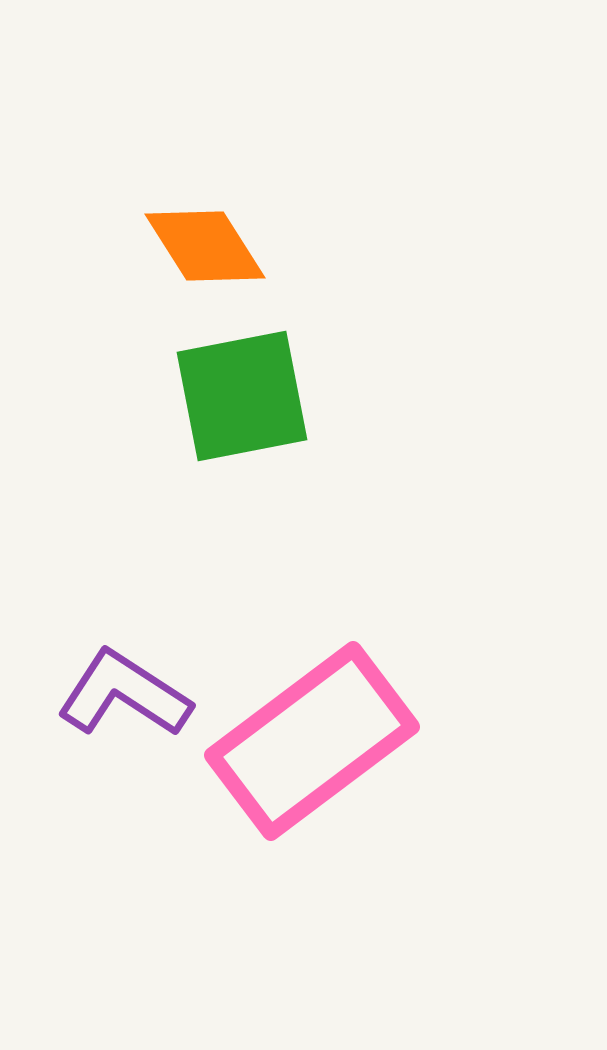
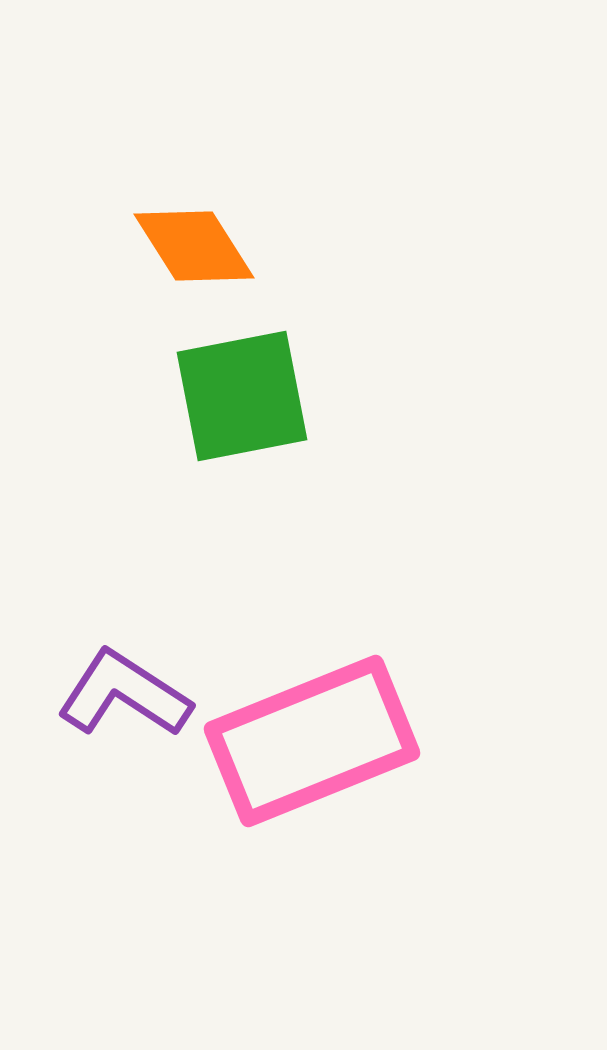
orange diamond: moved 11 px left
pink rectangle: rotated 15 degrees clockwise
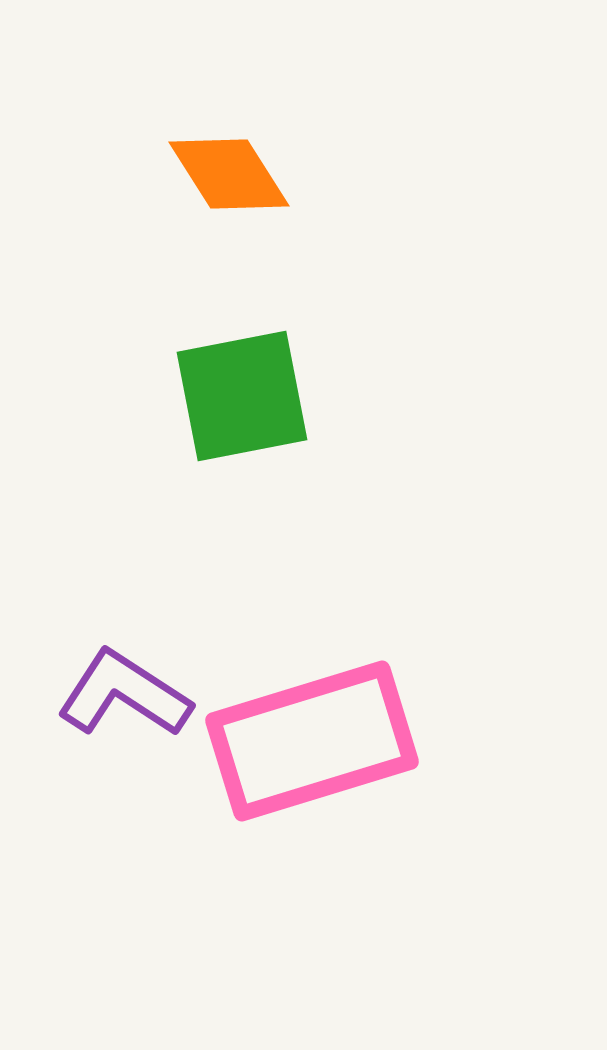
orange diamond: moved 35 px right, 72 px up
pink rectangle: rotated 5 degrees clockwise
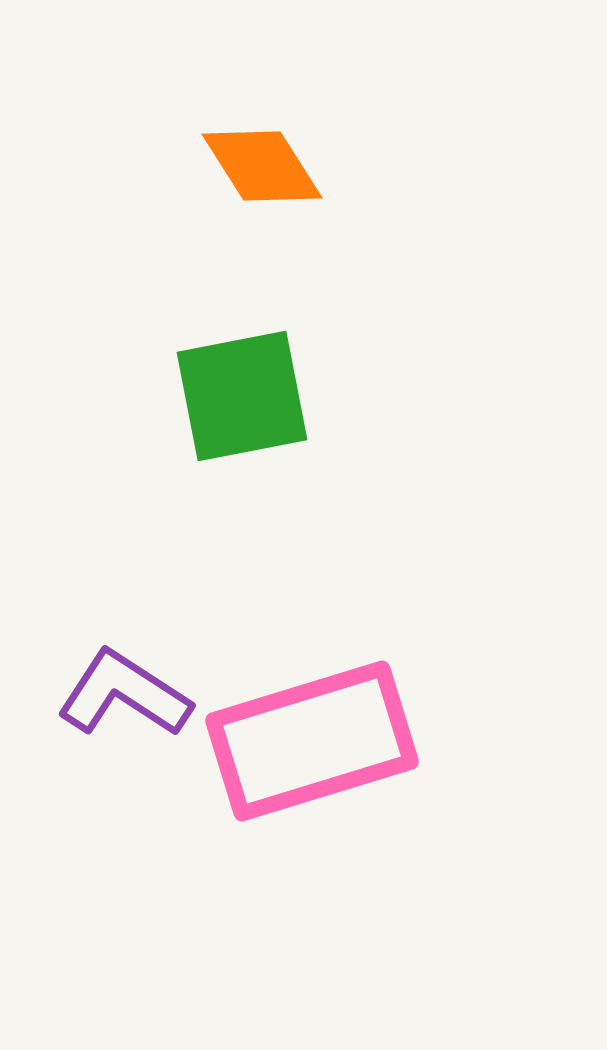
orange diamond: moved 33 px right, 8 px up
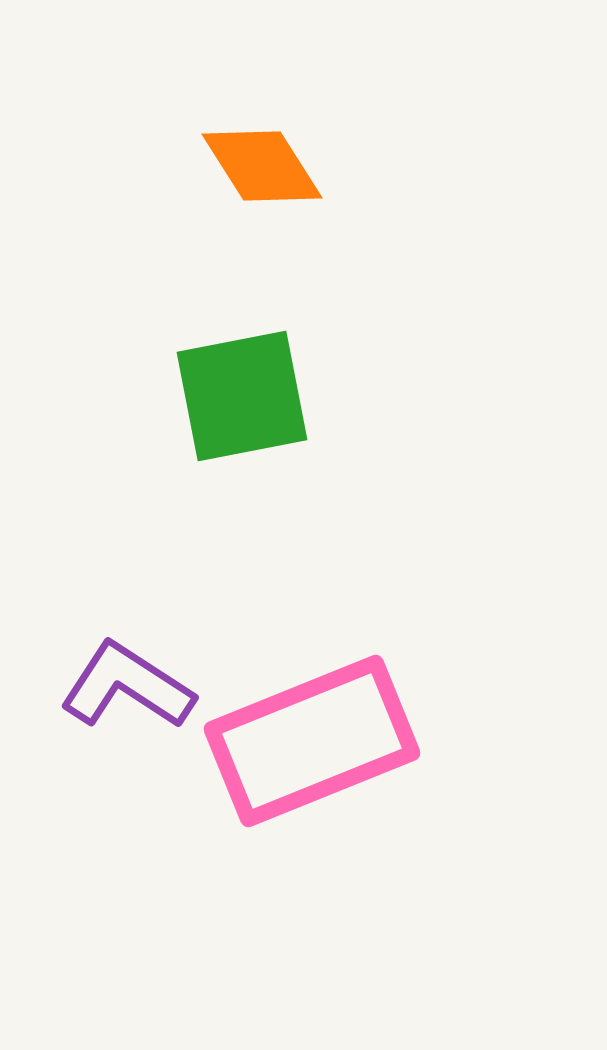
purple L-shape: moved 3 px right, 8 px up
pink rectangle: rotated 5 degrees counterclockwise
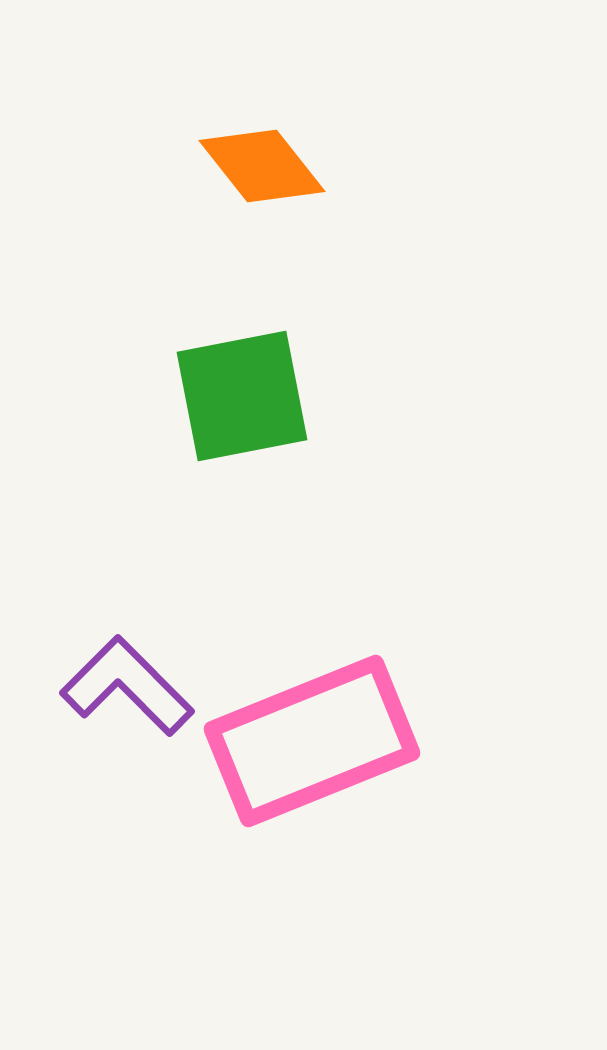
orange diamond: rotated 6 degrees counterclockwise
purple L-shape: rotated 12 degrees clockwise
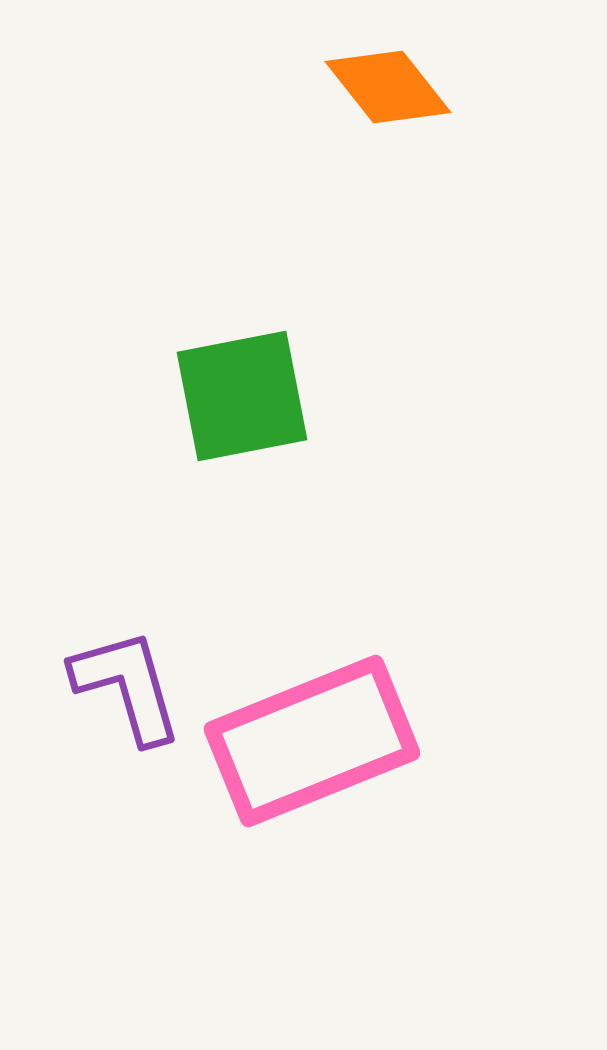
orange diamond: moved 126 px right, 79 px up
purple L-shape: rotated 29 degrees clockwise
